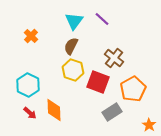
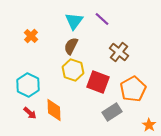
brown cross: moved 5 px right, 6 px up
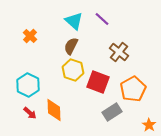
cyan triangle: rotated 24 degrees counterclockwise
orange cross: moved 1 px left
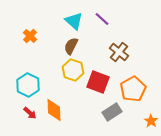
orange star: moved 2 px right, 4 px up
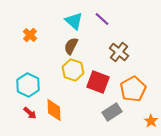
orange cross: moved 1 px up
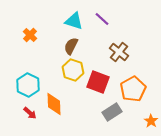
cyan triangle: rotated 24 degrees counterclockwise
orange diamond: moved 6 px up
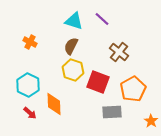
orange cross: moved 7 px down; rotated 16 degrees counterclockwise
gray rectangle: rotated 30 degrees clockwise
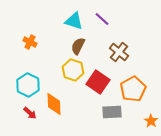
brown semicircle: moved 7 px right
red square: rotated 15 degrees clockwise
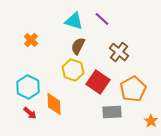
orange cross: moved 1 px right, 2 px up; rotated 16 degrees clockwise
cyan hexagon: moved 2 px down
